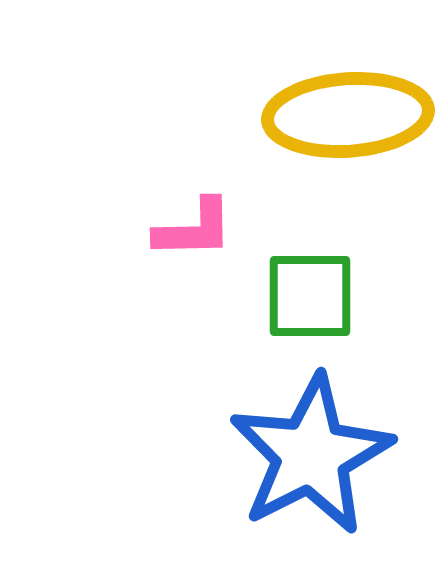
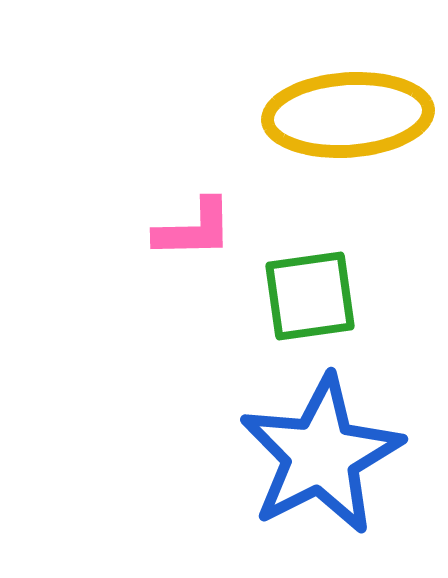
green square: rotated 8 degrees counterclockwise
blue star: moved 10 px right
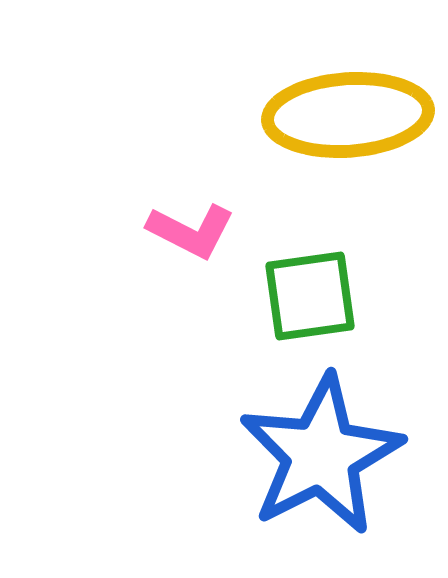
pink L-shape: moved 3 px left, 2 px down; rotated 28 degrees clockwise
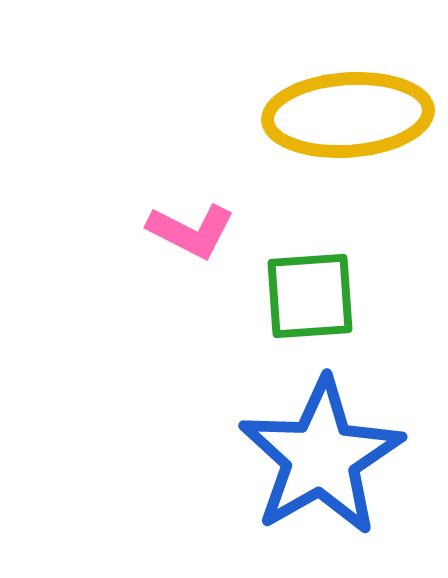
green square: rotated 4 degrees clockwise
blue star: moved 2 px down; rotated 3 degrees counterclockwise
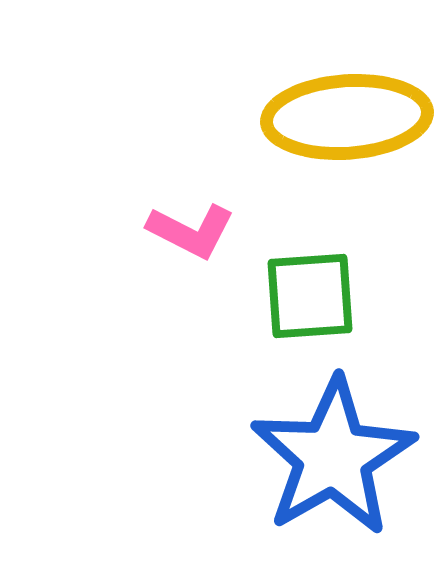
yellow ellipse: moved 1 px left, 2 px down
blue star: moved 12 px right
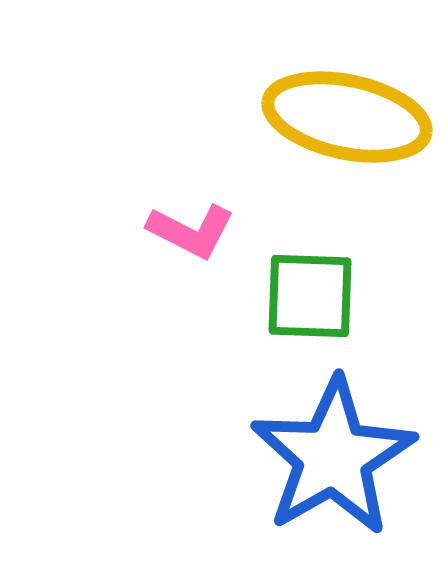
yellow ellipse: rotated 16 degrees clockwise
green square: rotated 6 degrees clockwise
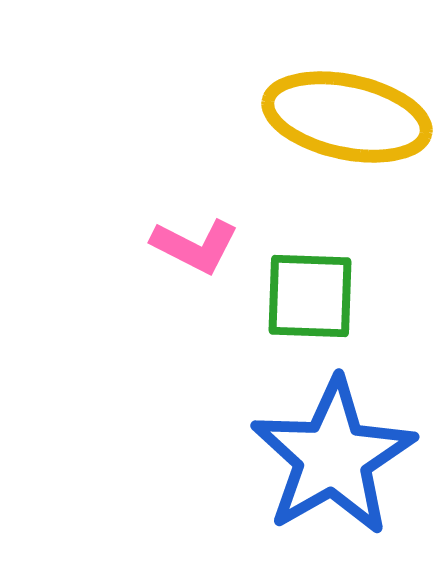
pink L-shape: moved 4 px right, 15 px down
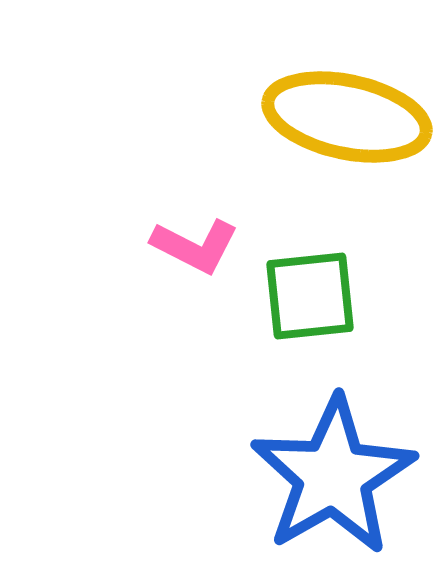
green square: rotated 8 degrees counterclockwise
blue star: moved 19 px down
